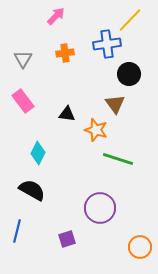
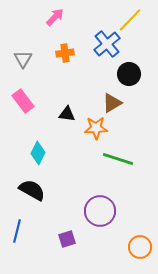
pink arrow: moved 1 px left, 1 px down
blue cross: rotated 32 degrees counterclockwise
brown triangle: moved 3 px left, 1 px up; rotated 35 degrees clockwise
orange star: moved 2 px up; rotated 20 degrees counterclockwise
purple circle: moved 3 px down
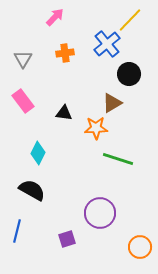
black triangle: moved 3 px left, 1 px up
purple circle: moved 2 px down
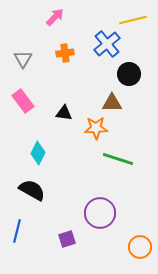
yellow line: moved 3 px right; rotated 32 degrees clockwise
brown triangle: rotated 30 degrees clockwise
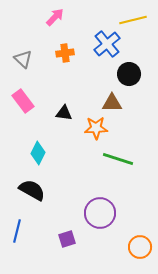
gray triangle: rotated 18 degrees counterclockwise
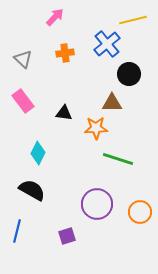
purple circle: moved 3 px left, 9 px up
purple square: moved 3 px up
orange circle: moved 35 px up
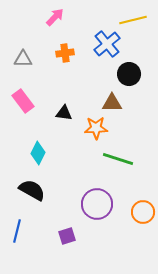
gray triangle: rotated 42 degrees counterclockwise
orange circle: moved 3 px right
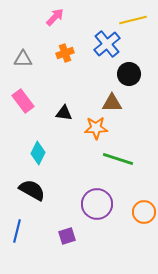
orange cross: rotated 12 degrees counterclockwise
orange circle: moved 1 px right
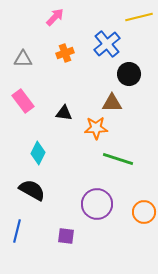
yellow line: moved 6 px right, 3 px up
purple square: moved 1 px left; rotated 24 degrees clockwise
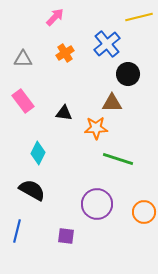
orange cross: rotated 12 degrees counterclockwise
black circle: moved 1 px left
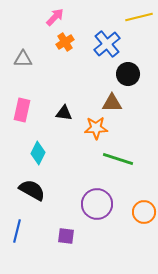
orange cross: moved 11 px up
pink rectangle: moved 1 px left, 9 px down; rotated 50 degrees clockwise
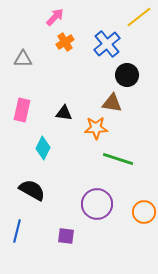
yellow line: rotated 24 degrees counterclockwise
black circle: moved 1 px left, 1 px down
brown triangle: rotated 10 degrees clockwise
cyan diamond: moved 5 px right, 5 px up
